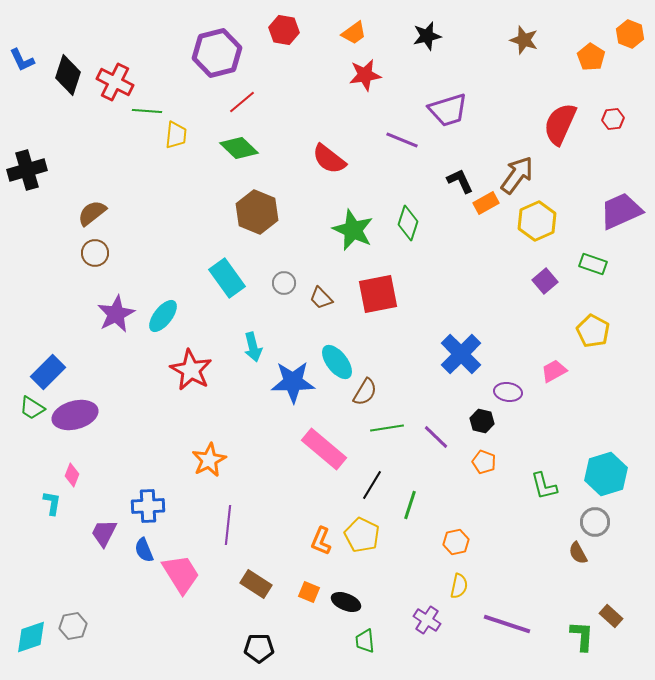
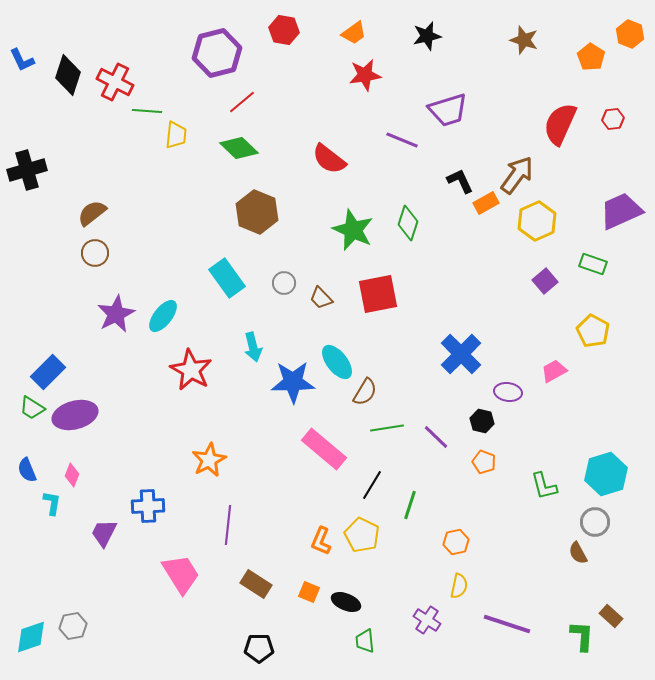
blue semicircle at (144, 550): moved 117 px left, 80 px up
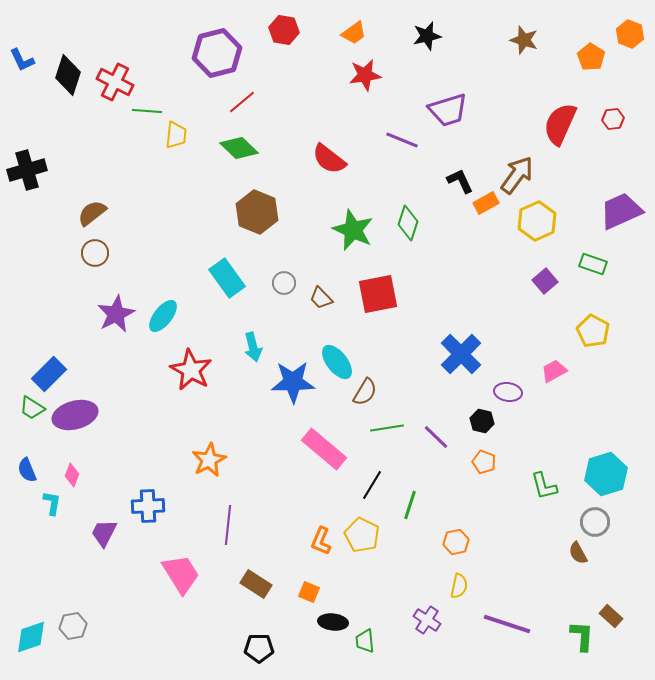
blue rectangle at (48, 372): moved 1 px right, 2 px down
black ellipse at (346, 602): moved 13 px left, 20 px down; rotated 16 degrees counterclockwise
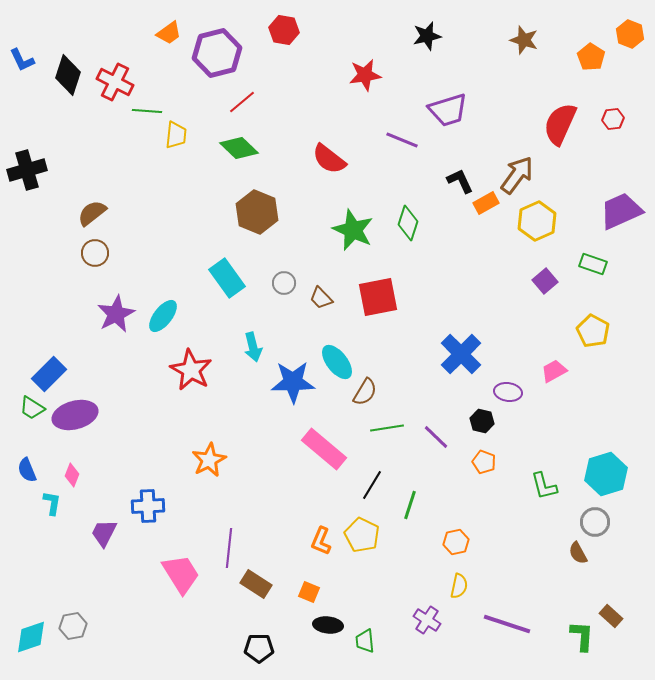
orange trapezoid at (354, 33): moved 185 px left
red square at (378, 294): moved 3 px down
purple line at (228, 525): moved 1 px right, 23 px down
black ellipse at (333, 622): moved 5 px left, 3 px down
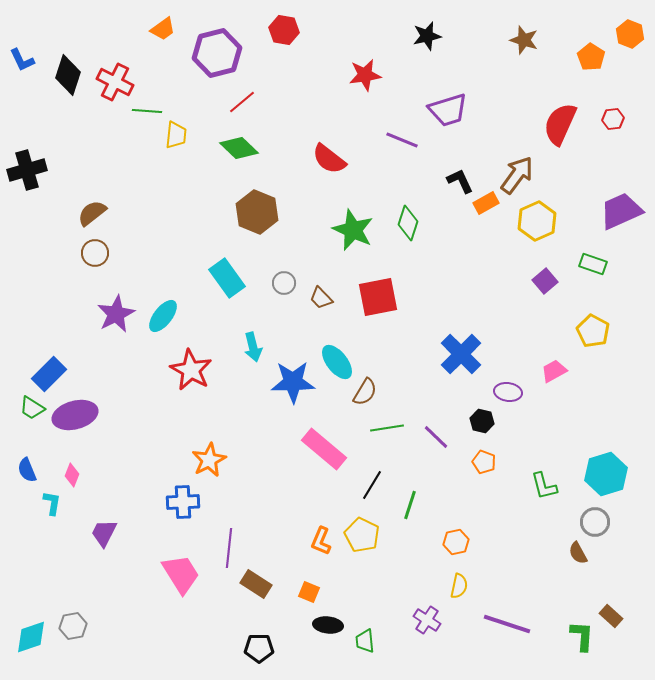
orange trapezoid at (169, 33): moved 6 px left, 4 px up
blue cross at (148, 506): moved 35 px right, 4 px up
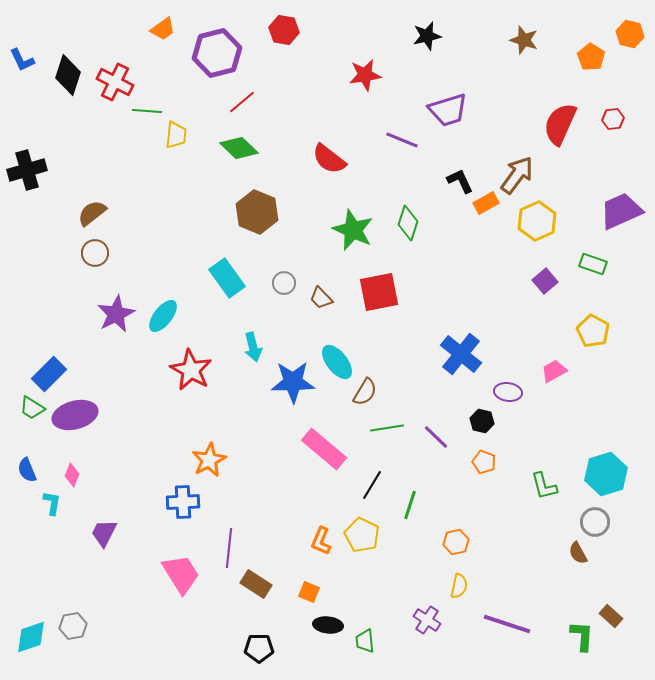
orange hexagon at (630, 34): rotated 8 degrees counterclockwise
red square at (378, 297): moved 1 px right, 5 px up
blue cross at (461, 354): rotated 6 degrees counterclockwise
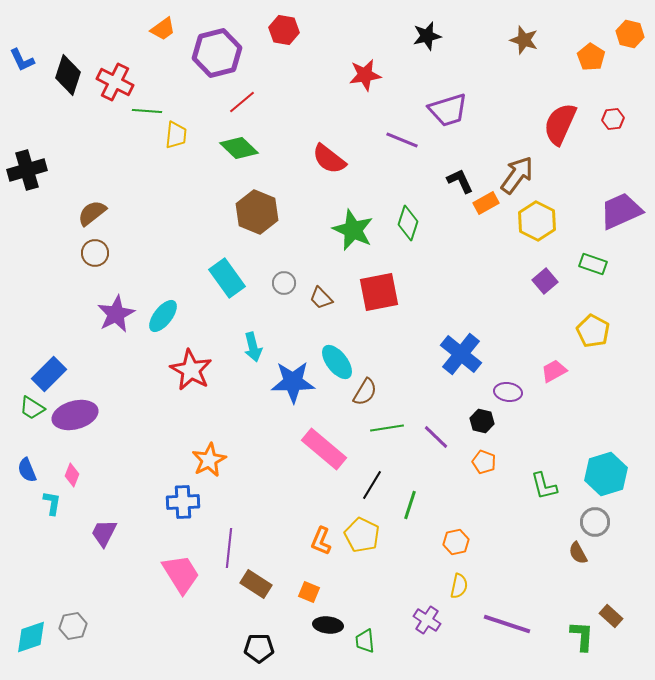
yellow hexagon at (537, 221): rotated 9 degrees counterclockwise
